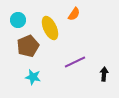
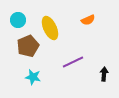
orange semicircle: moved 14 px right, 6 px down; rotated 32 degrees clockwise
purple line: moved 2 px left
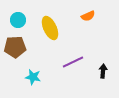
orange semicircle: moved 4 px up
brown pentagon: moved 13 px left, 1 px down; rotated 20 degrees clockwise
black arrow: moved 1 px left, 3 px up
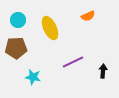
brown pentagon: moved 1 px right, 1 px down
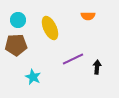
orange semicircle: rotated 24 degrees clockwise
brown pentagon: moved 3 px up
purple line: moved 3 px up
black arrow: moved 6 px left, 4 px up
cyan star: rotated 14 degrees clockwise
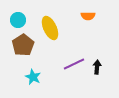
brown pentagon: moved 7 px right; rotated 30 degrees counterclockwise
purple line: moved 1 px right, 5 px down
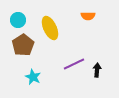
black arrow: moved 3 px down
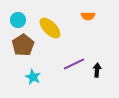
yellow ellipse: rotated 20 degrees counterclockwise
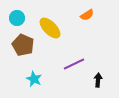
orange semicircle: moved 1 px left, 1 px up; rotated 32 degrees counterclockwise
cyan circle: moved 1 px left, 2 px up
brown pentagon: rotated 15 degrees counterclockwise
black arrow: moved 1 px right, 10 px down
cyan star: moved 1 px right, 2 px down
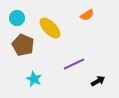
black arrow: moved 1 px down; rotated 56 degrees clockwise
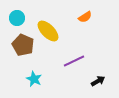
orange semicircle: moved 2 px left, 2 px down
yellow ellipse: moved 2 px left, 3 px down
purple line: moved 3 px up
